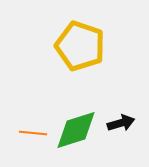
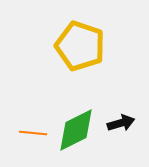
green diamond: rotated 9 degrees counterclockwise
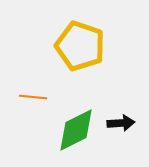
black arrow: rotated 12 degrees clockwise
orange line: moved 36 px up
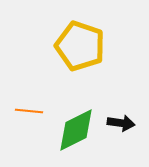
orange line: moved 4 px left, 14 px down
black arrow: rotated 12 degrees clockwise
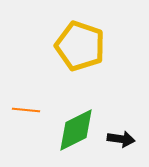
orange line: moved 3 px left, 1 px up
black arrow: moved 16 px down
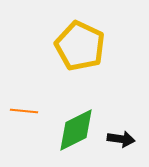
yellow pentagon: rotated 6 degrees clockwise
orange line: moved 2 px left, 1 px down
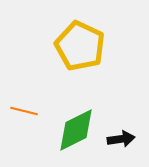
orange line: rotated 8 degrees clockwise
black arrow: rotated 16 degrees counterclockwise
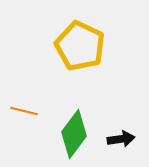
green diamond: moved 2 px left, 4 px down; rotated 27 degrees counterclockwise
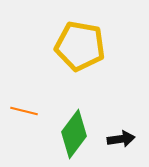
yellow pentagon: rotated 15 degrees counterclockwise
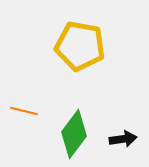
black arrow: moved 2 px right
